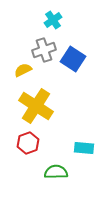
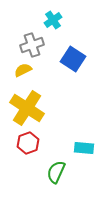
gray cross: moved 12 px left, 5 px up
yellow cross: moved 9 px left, 2 px down
green semicircle: rotated 65 degrees counterclockwise
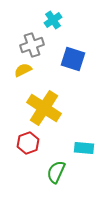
blue square: rotated 15 degrees counterclockwise
yellow cross: moved 17 px right
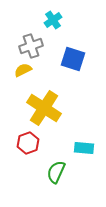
gray cross: moved 1 px left, 1 px down
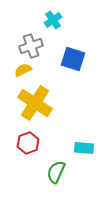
yellow cross: moved 9 px left, 5 px up
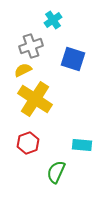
yellow cross: moved 4 px up
cyan rectangle: moved 2 px left, 3 px up
